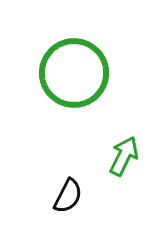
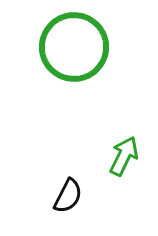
green circle: moved 26 px up
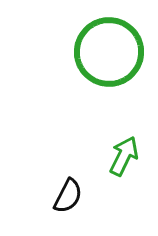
green circle: moved 35 px right, 5 px down
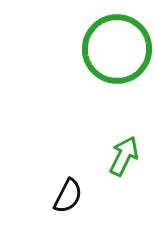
green circle: moved 8 px right, 3 px up
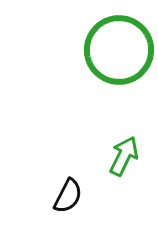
green circle: moved 2 px right, 1 px down
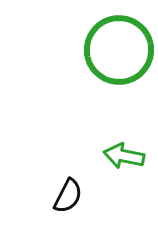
green arrow: rotated 105 degrees counterclockwise
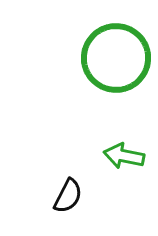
green circle: moved 3 px left, 8 px down
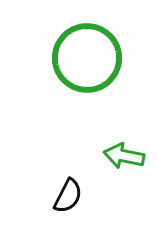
green circle: moved 29 px left
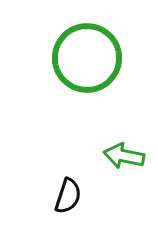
black semicircle: rotated 9 degrees counterclockwise
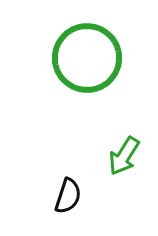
green arrow: rotated 69 degrees counterclockwise
